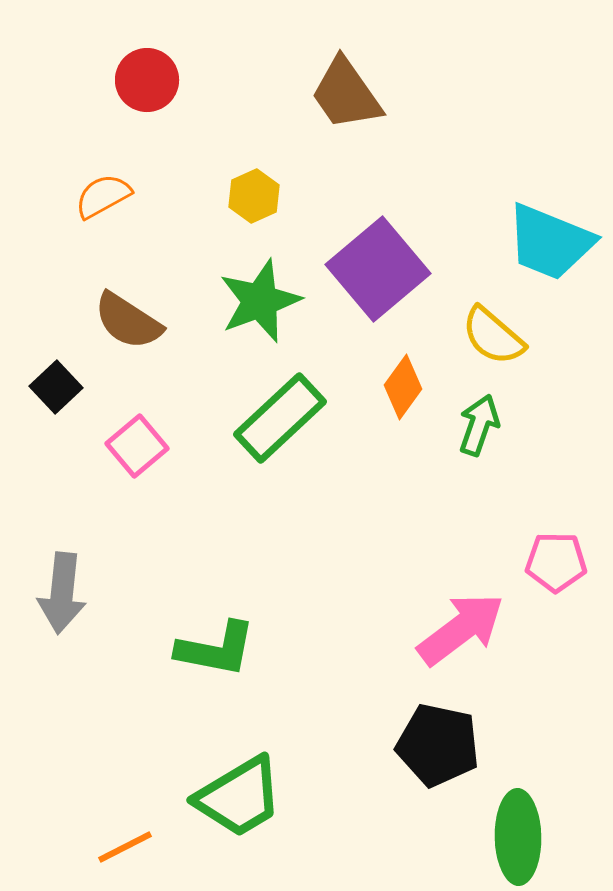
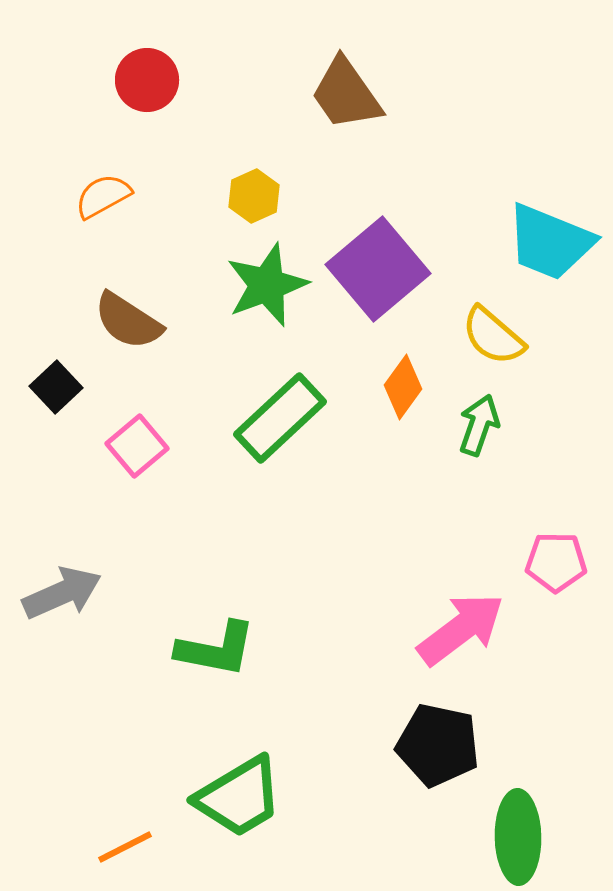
green star: moved 7 px right, 16 px up
gray arrow: rotated 120 degrees counterclockwise
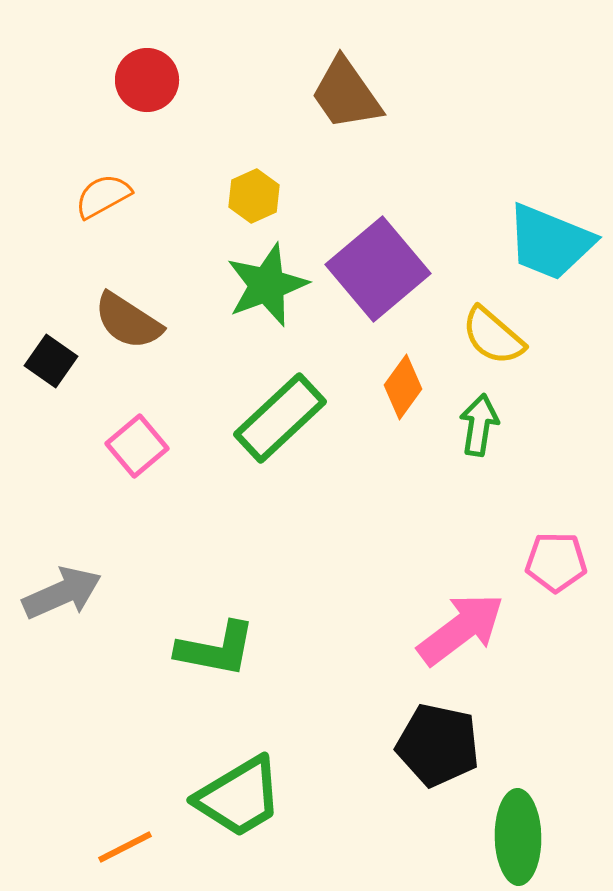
black square: moved 5 px left, 26 px up; rotated 12 degrees counterclockwise
green arrow: rotated 10 degrees counterclockwise
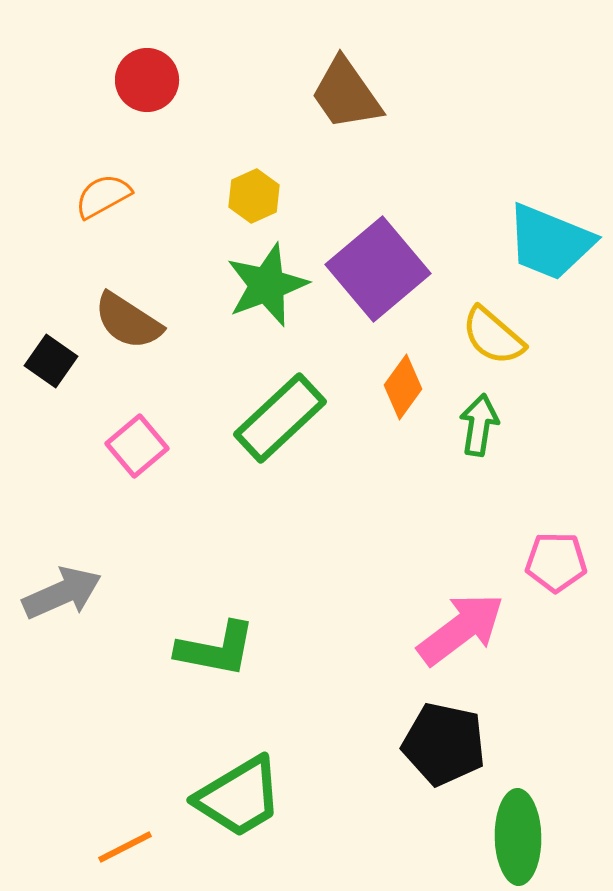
black pentagon: moved 6 px right, 1 px up
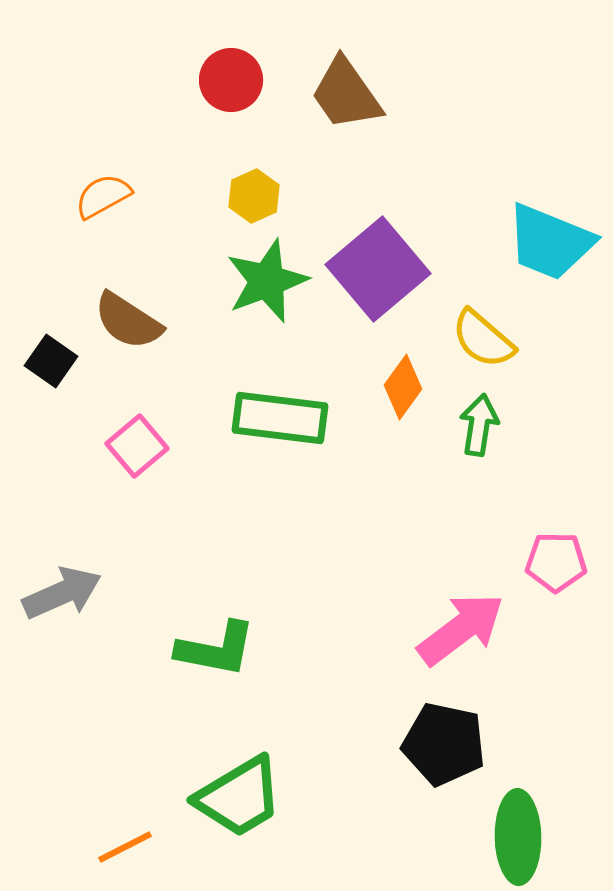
red circle: moved 84 px right
green star: moved 4 px up
yellow semicircle: moved 10 px left, 3 px down
green rectangle: rotated 50 degrees clockwise
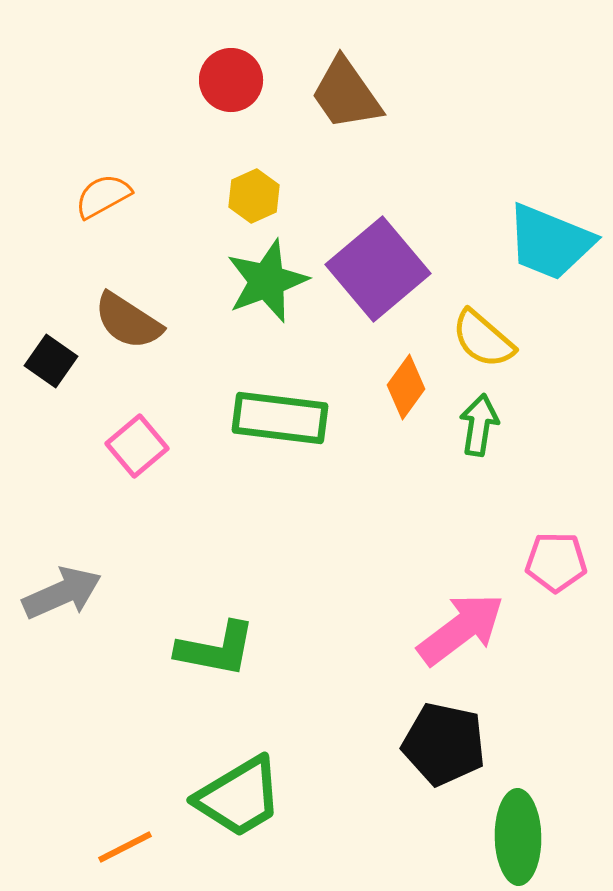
orange diamond: moved 3 px right
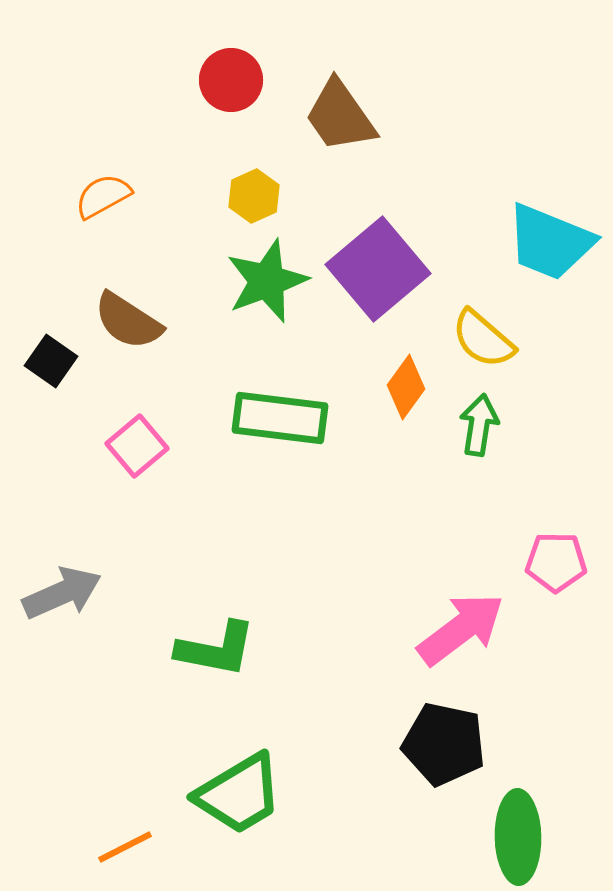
brown trapezoid: moved 6 px left, 22 px down
green trapezoid: moved 3 px up
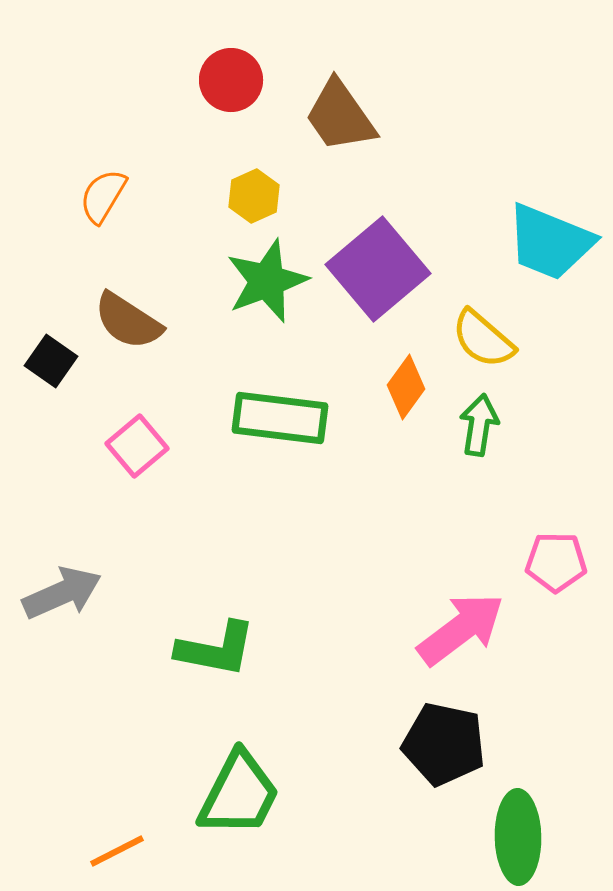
orange semicircle: rotated 30 degrees counterclockwise
green trapezoid: rotated 32 degrees counterclockwise
orange line: moved 8 px left, 4 px down
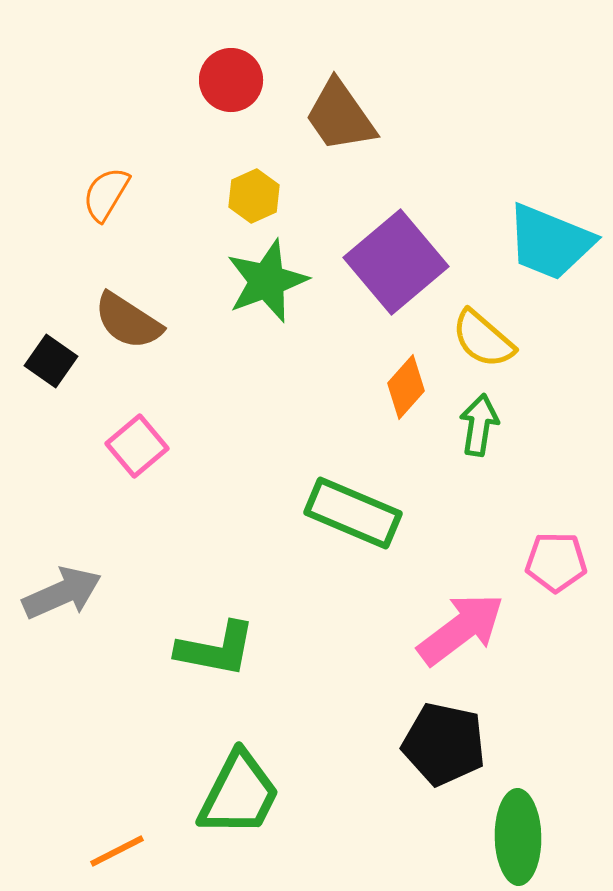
orange semicircle: moved 3 px right, 2 px up
purple square: moved 18 px right, 7 px up
orange diamond: rotated 6 degrees clockwise
green rectangle: moved 73 px right, 95 px down; rotated 16 degrees clockwise
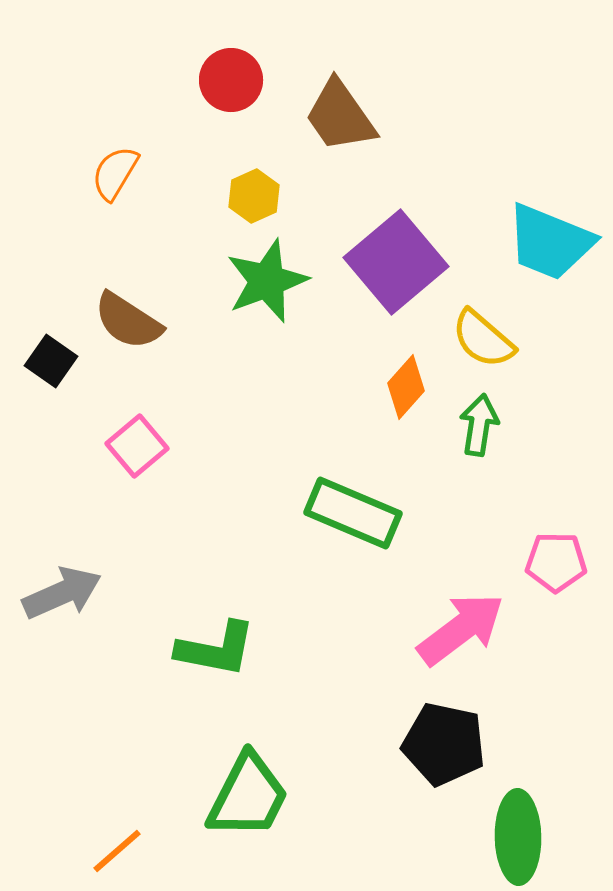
orange semicircle: moved 9 px right, 21 px up
green trapezoid: moved 9 px right, 2 px down
orange line: rotated 14 degrees counterclockwise
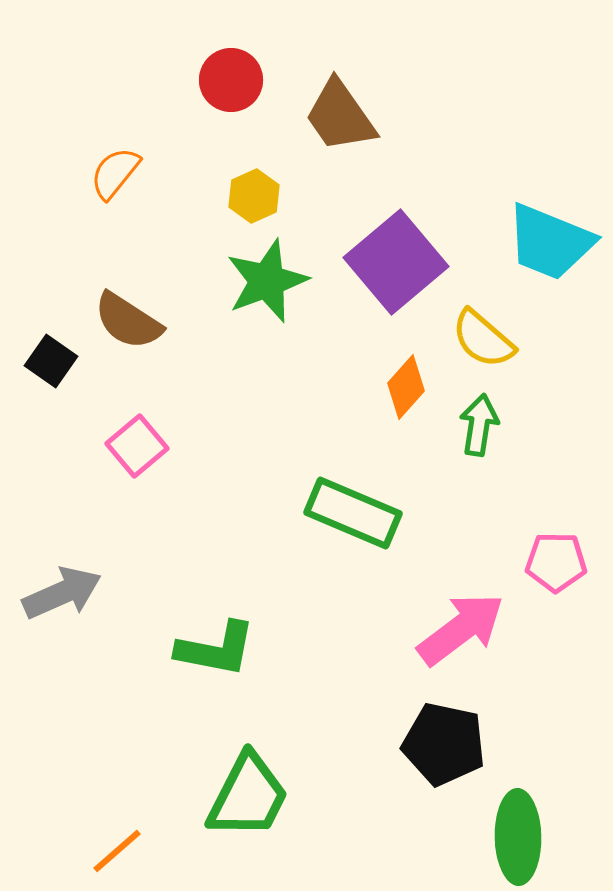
orange semicircle: rotated 8 degrees clockwise
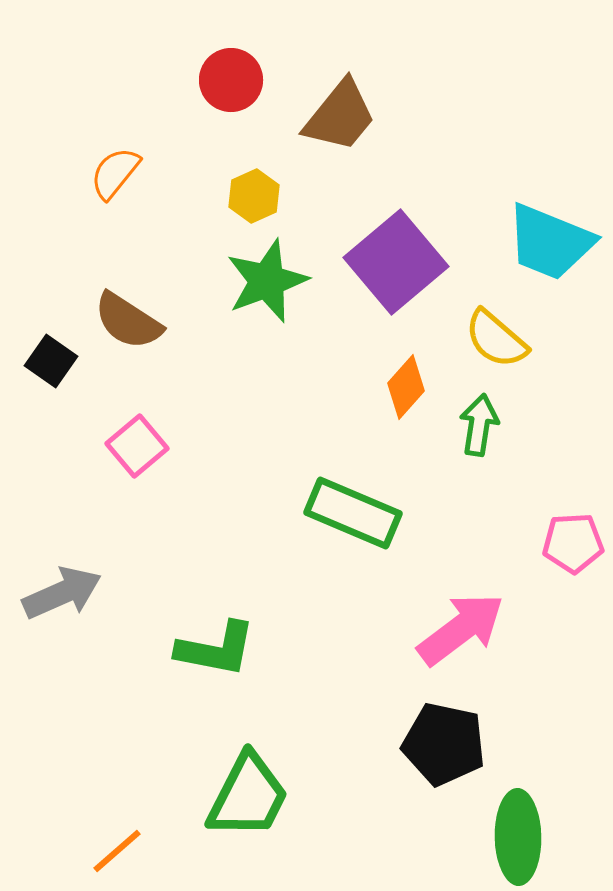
brown trapezoid: rotated 106 degrees counterclockwise
yellow semicircle: moved 13 px right
pink pentagon: moved 17 px right, 19 px up; rotated 4 degrees counterclockwise
